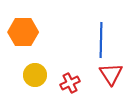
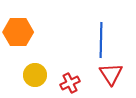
orange hexagon: moved 5 px left
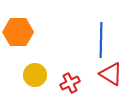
red triangle: rotated 25 degrees counterclockwise
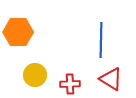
red triangle: moved 5 px down
red cross: moved 1 px down; rotated 24 degrees clockwise
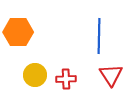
blue line: moved 2 px left, 4 px up
red triangle: moved 4 px up; rotated 25 degrees clockwise
red cross: moved 4 px left, 5 px up
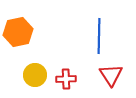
orange hexagon: rotated 12 degrees counterclockwise
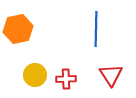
orange hexagon: moved 3 px up
blue line: moved 3 px left, 7 px up
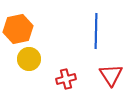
blue line: moved 2 px down
yellow circle: moved 6 px left, 16 px up
red cross: rotated 12 degrees counterclockwise
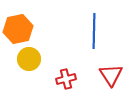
blue line: moved 2 px left
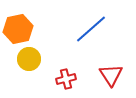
blue line: moved 3 px left, 2 px up; rotated 48 degrees clockwise
